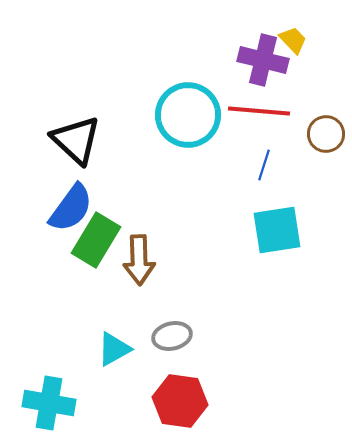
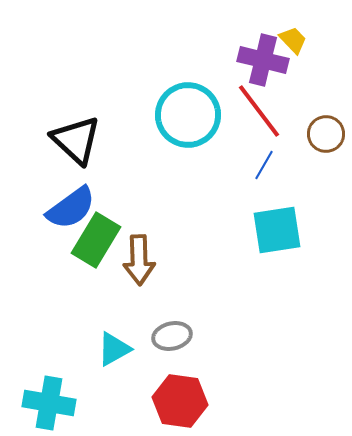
red line: rotated 48 degrees clockwise
blue line: rotated 12 degrees clockwise
blue semicircle: rotated 18 degrees clockwise
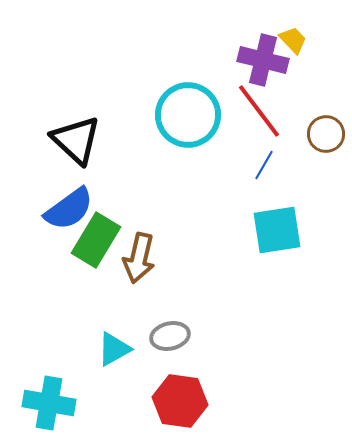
blue semicircle: moved 2 px left, 1 px down
brown arrow: moved 2 px up; rotated 15 degrees clockwise
gray ellipse: moved 2 px left
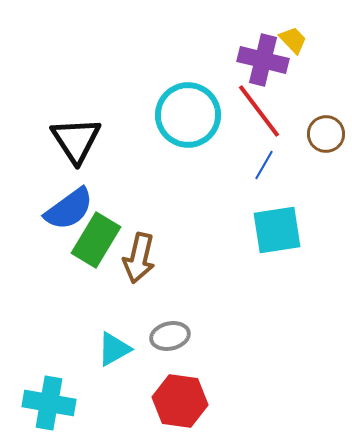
black triangle: rotated 14 degrees clockwise
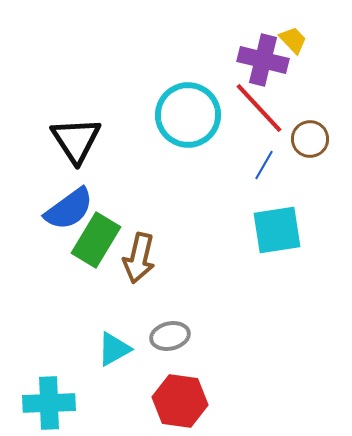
red line: moved 3 px up; rotated 6 degrees counterclockwise
brown circle: moved 16 px left, 5 px down
cyan cross: rotated 12 degrees counterclockwise
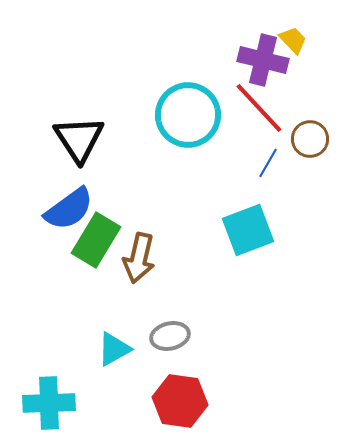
black triangle: moved 3 px right, 1 px up
blue line: moved 4 px right, 2 px up
cyan square: moved 29 px left; rotated 12 degrees counterclockwise
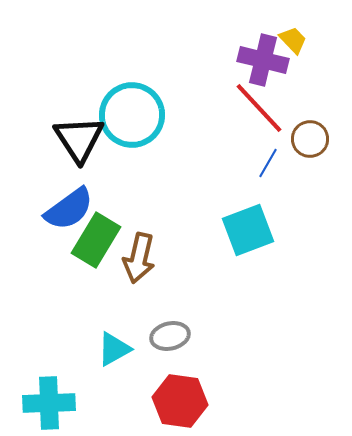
cyan circle: moved 56 px left
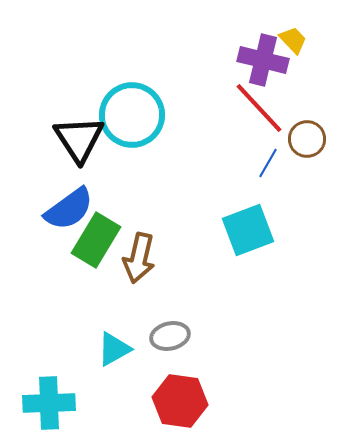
brown circle: moved 3 px left
